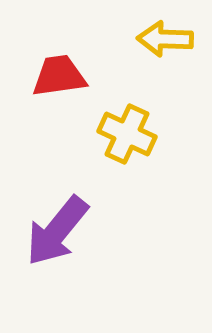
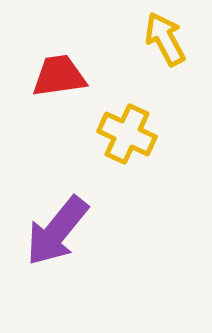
yellow arrow: rotated 60 degrees clockwise
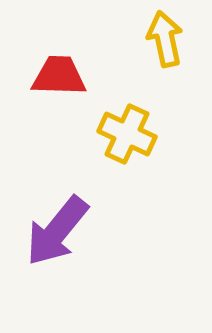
yellow arrow: rotated 16 degrees clockwise
red trapezoid: rotated 10 degrees clockwise
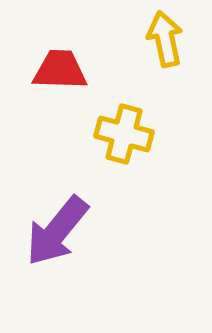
red trapezoid: moved 1 px right, 6 px up
yellow cross: moved 3 px left; rotated 10 degrees counterclockwise
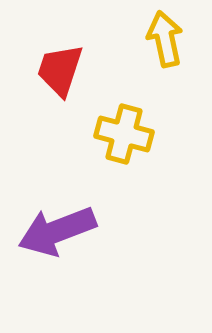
red trapezoid: rotated 74 degrees counterclockwise
purple arrow: rotated 30 degrees clockwise
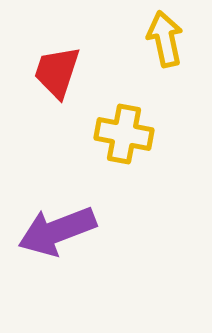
red trapezoid: moved 3 px left, 2 px down
yellow cross: rotated 4 degrees counterclockwise
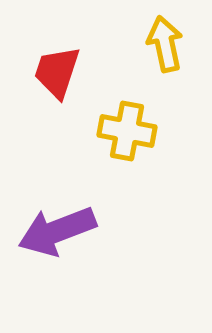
yellow arrow: moved 5 px down
yellow cross: moved 3 px right, 3 px up
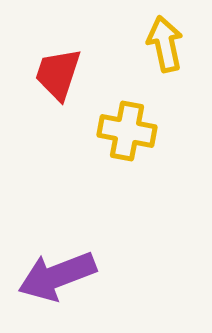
red trapezoid: moved 1 px right, 2 px down
purple arrow: moved 45 px down
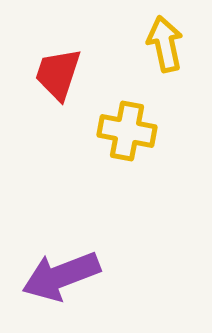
purple arrow: moved 4 px right
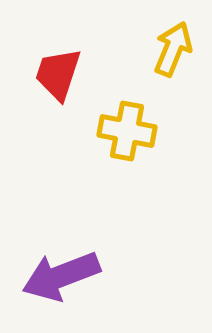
yellow arrow: moved 8 px right, 5 px down; rotated 34 degrees clockwise
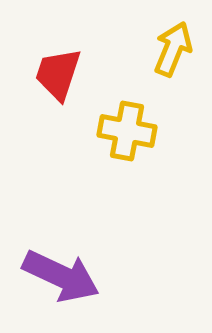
purple arrow: rotated 134 degrees counterclockwise
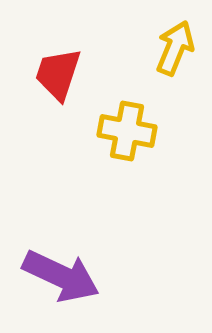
yellow arrow: moved 2 px right, 1 px up
